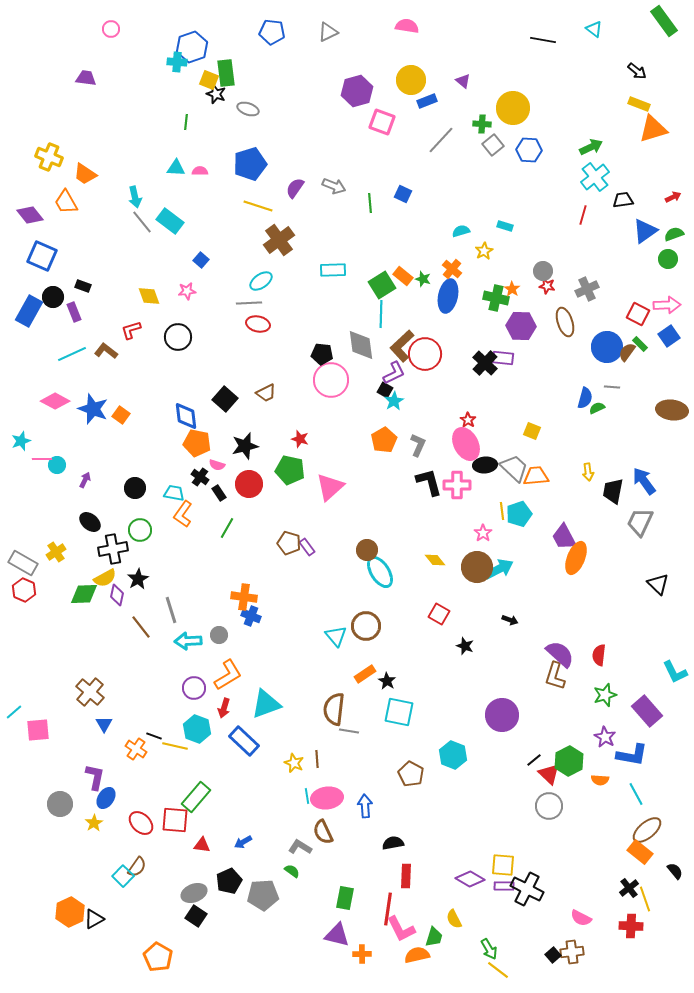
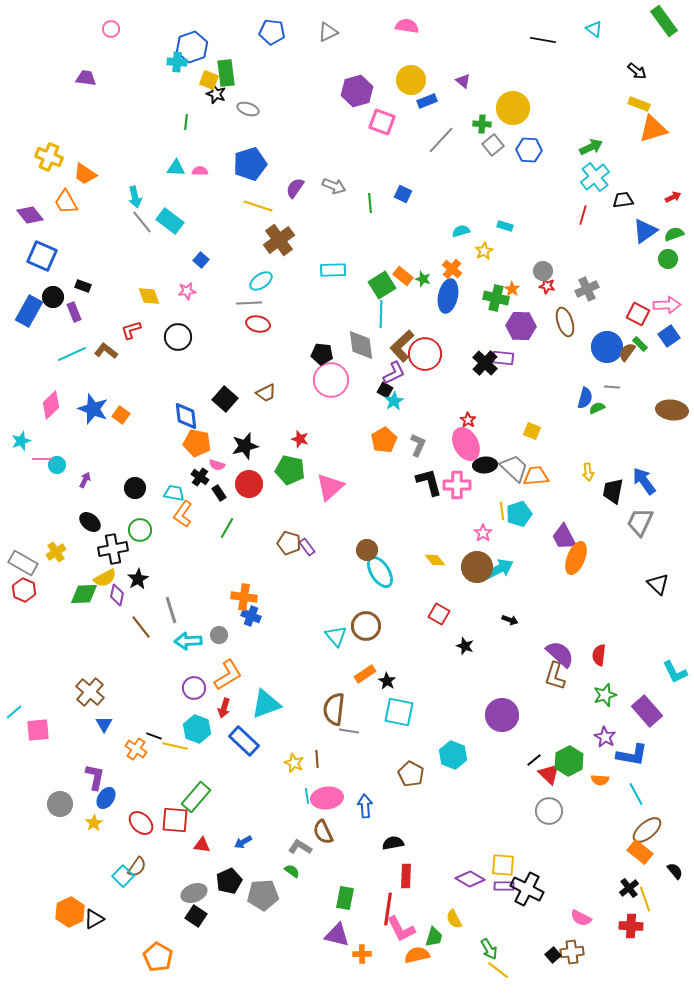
pink diamond at (55, 401): moved 4 px left, 4 px down; rotated 72 degrees counterclockwise
gray circle at (549, 806): moved 5 px down
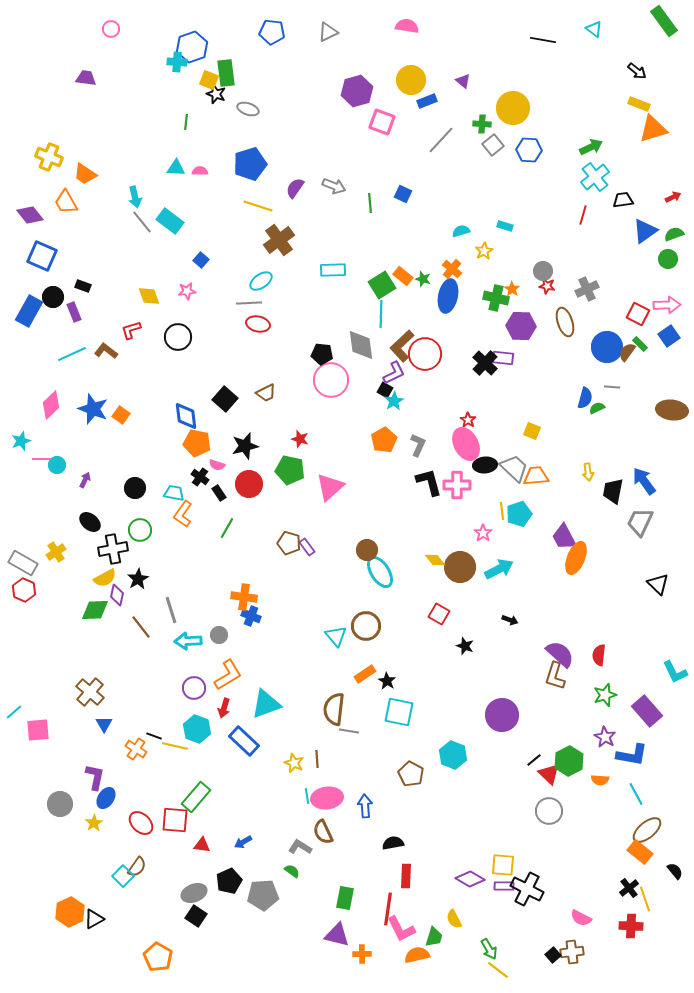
brown circle at (477, 567): moved 17 px left
green diamond at (84, 594): moved 11 px right, 16 px down
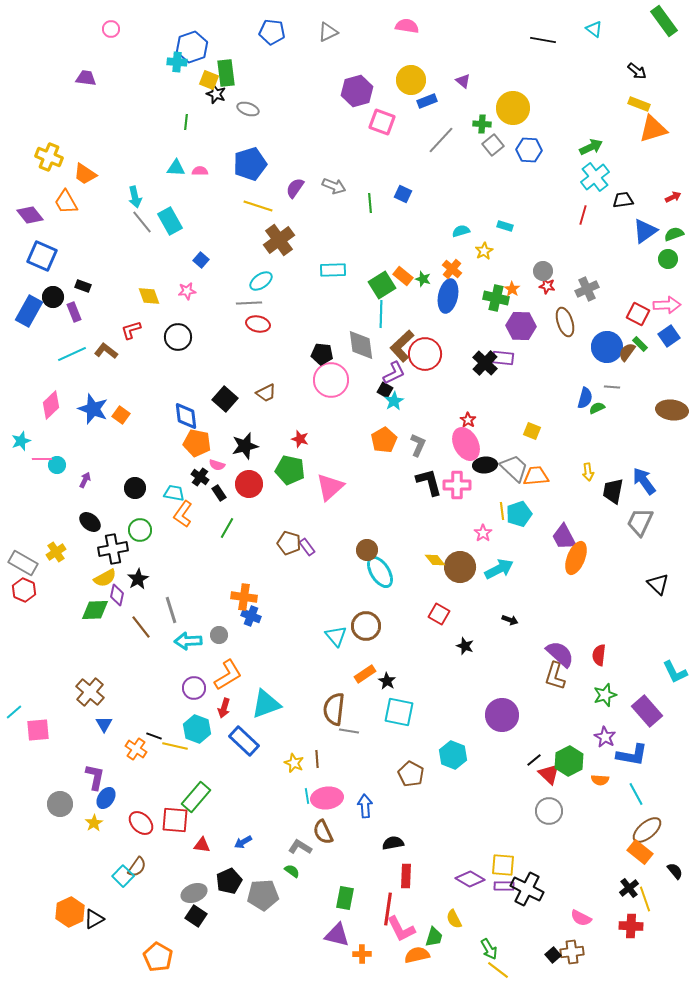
cyan rectangle at (170, 221): rotated 24 degrees clockwise
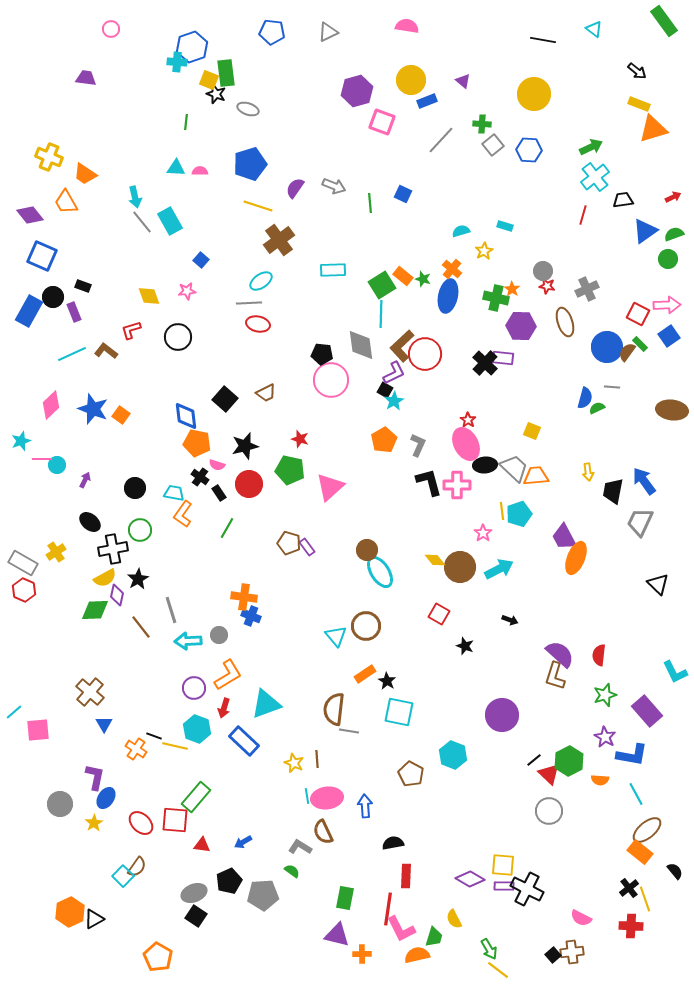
yellow circle at (513, 108): moved 21 px right, 14 px up
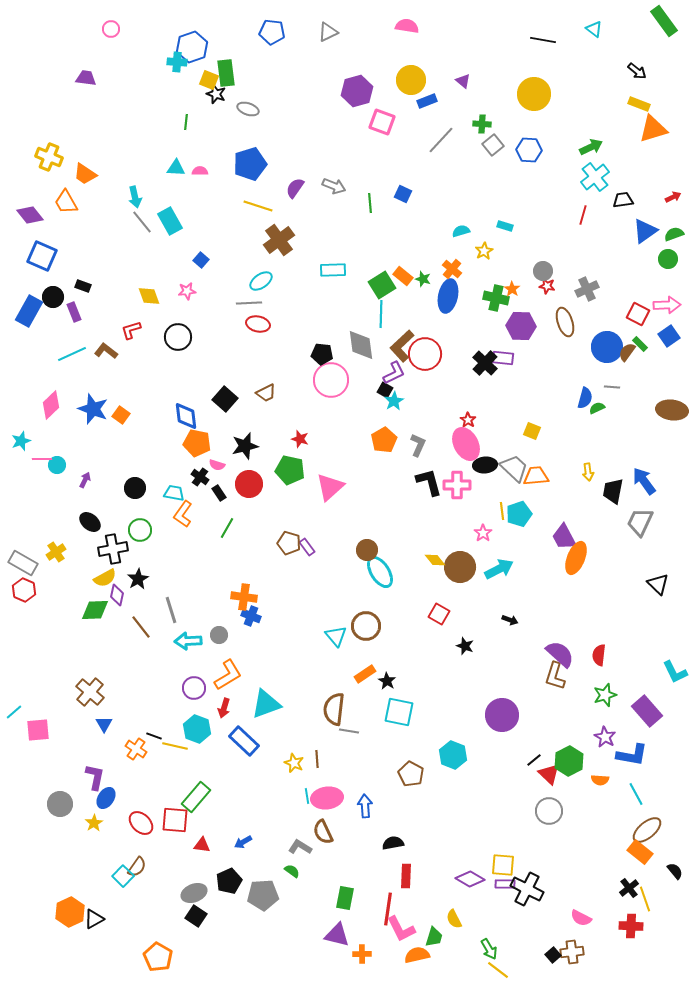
purple rectangle at (504, 886): moved 1 px right, 2 px up
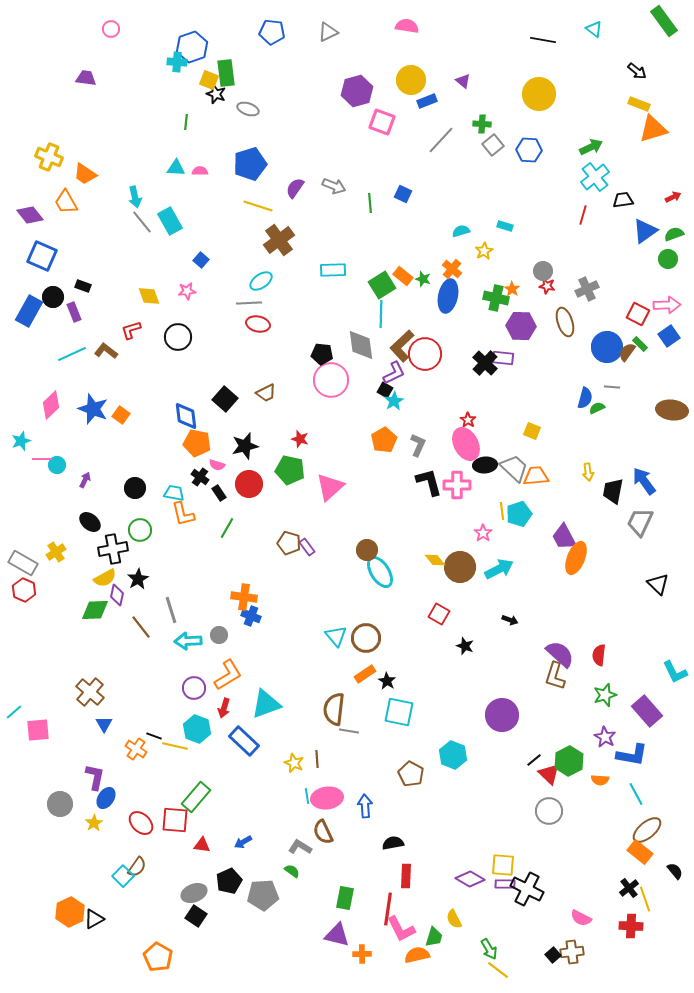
yellow circle at (534, 94): moved 5 px right
orange L-shape at (183, 514): rotated 48 degrees counterclockwise
brown circle at (366, 626): moved 12 px down
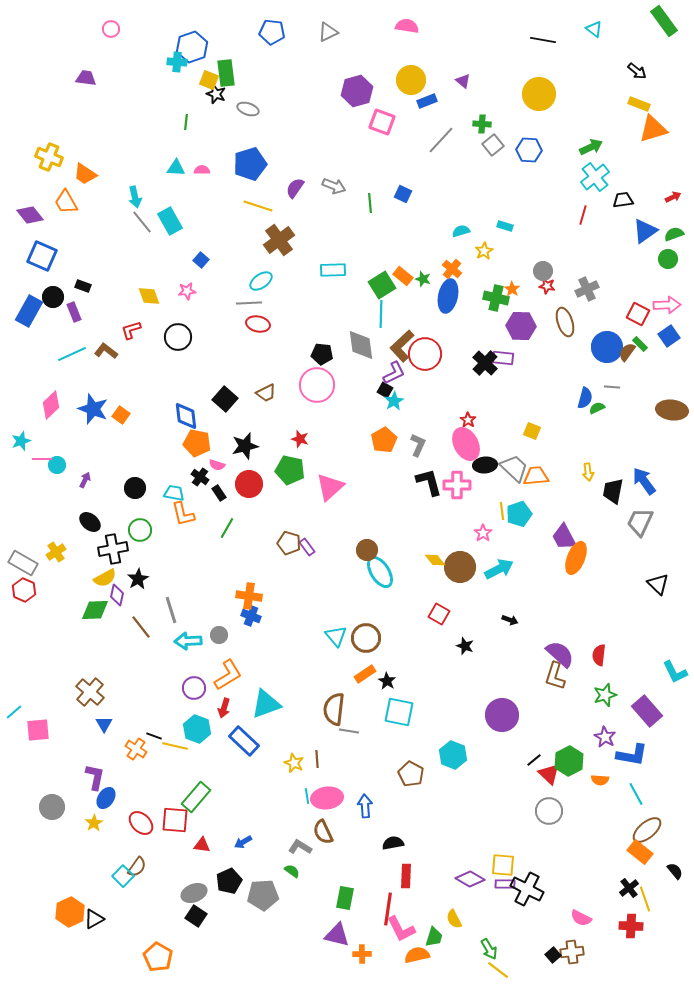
pink semicircle at (200, 171): moved 2 px right, 1 px up
pink circle at (331, 380): moved 14 px left, 5 px down
orange cross at (244, 597): moved 5 px right, 1 px up
gray circle at (60, 804): moved 8 px left, 3 px down
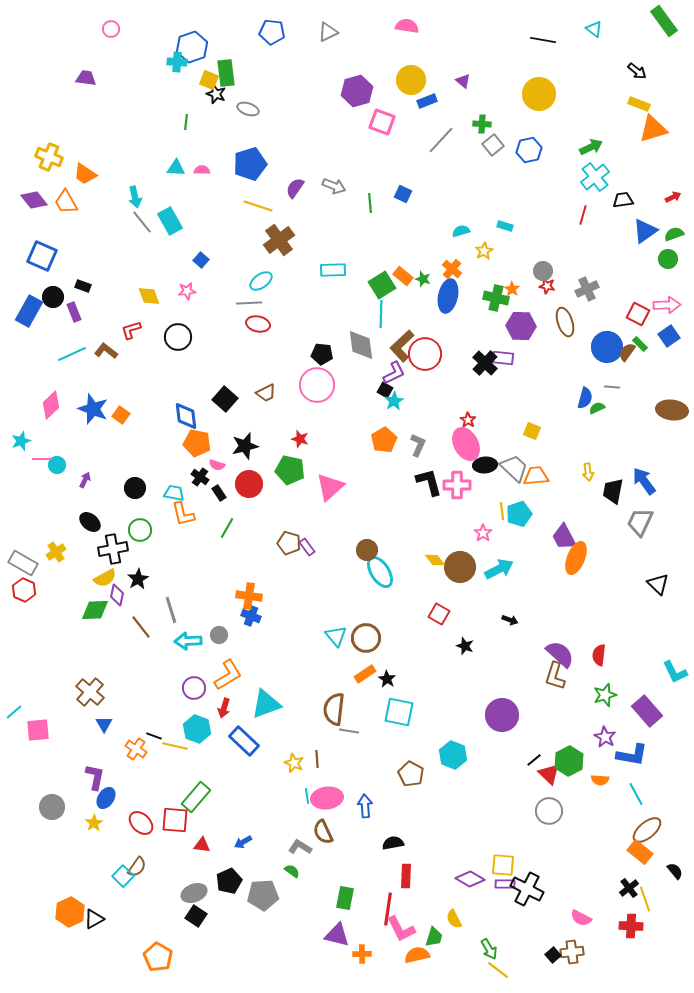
blue hexagon at (529, 150): rotated 15 degrees counterclockwise
purple diamond at (30, 215): moved 4 px right, 15 px up
black star at (387, 681): moved 2 px up
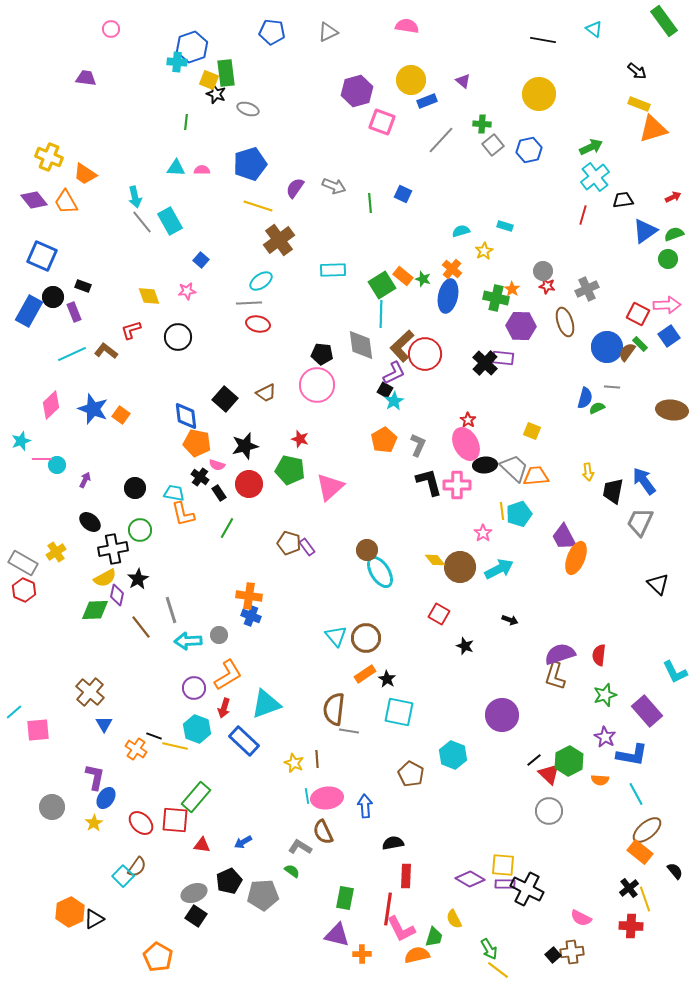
purple semicircle at (560, 654): rotated 60 degrees counterclockwise
